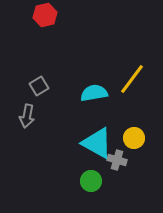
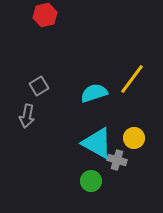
cyan semicircle: rotated 8 degrees counterclockwise
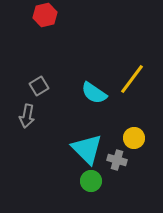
cyan semicircle: rotated 128 degrees counterclockwise
cyan triangle: moved 10 px left, 6 px down; rotated 16 degrees clockwise
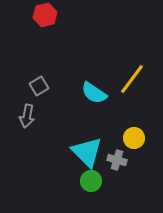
cyan triangle: moved 3 px down
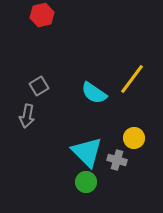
red hexagon: moved 3 px left
green circle: moved 5 px left, 1 px down
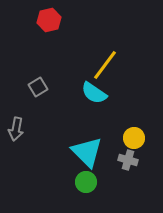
red hexagon: moved 7 px right, 5 px down
yellow line: moved 27 px left, 14 px up
gray square: moved 1 px left, 1 px down
gray arrow: moved 11 px left, 13 px down
gray cross: moved 11 px right
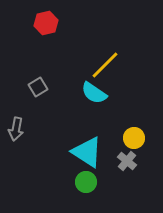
red hexagon: moved 3 px left, 3 px down
yellow line: rotated 8 degrees clockwise
cyan triangle: rotated 12 degrees counterclockwise
gray cross: moved 1 px left, 1 px down; rotated 24 degrees clockwise
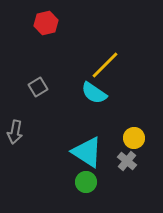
gray arrow: moved 1 px left, 3 px down
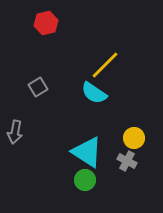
gray cross: rotated 12 degrees counterclockwise
green circle: moved 1 px left, 2 px up
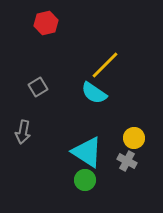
gray arrow: moved 8 px right
